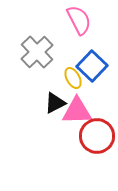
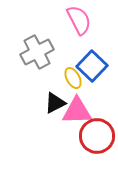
gray cross: rotated 16 degrees clockwise
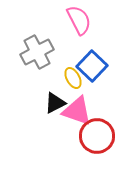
pink triangle: rotated 20 degrees clockwise
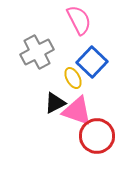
blue square: moved 4 px up
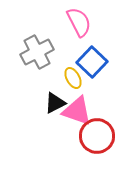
pink semicircle: moved 2 px down
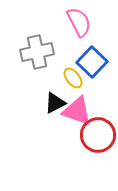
gray cross: rotated 16 degrees clockwise
yellow ellipse: rotated 10 degrees counterclockwise
red circle: moved 1 px right, 1 px up
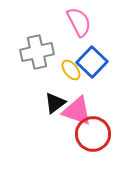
yellow ellipse: moved 2 px left, 8 px up
black triangle: rotated 10 degrees counterclockwise
red circle: moved 5 px left, 1 px up
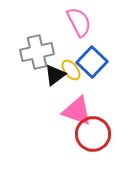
black triangle: moved 28 px up
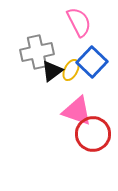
yellow ellipse: rotated 65 degrees clockwise
black triangle: moved 3 px left, 4 px up
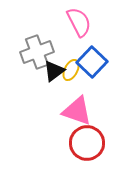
gray cross: rotated 8 degrees counterclockwise
black triangle: moved 2 px right
red circle: moved 6 px left, 9 px down
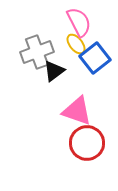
blue square: moved 3 px right, 4 px up; rotated 8 degrees clockwise
yellow ellipse: moved 5 px right, 26 px up; rotated 65 degrees counterclockwise
